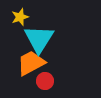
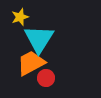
red circle: moved 1 px right, 3 px up
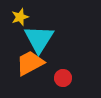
orange trapezoid: moved 1 px left
red circle: moved 17 px right
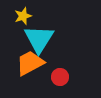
yellow star: moved 3 px right, 1 px up
red circle: moved 3 px left, 1 px up
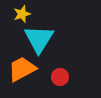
yellow star: moved 1 px left, 2 px up
orange trapezoid: moved 8 px left, 6 px down
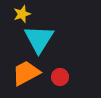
orange trapezoid: moved 4 px right, 4 px down
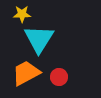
yellow star: rotated 18 degrees clockwise
red circle: moved 1 px left
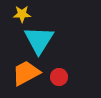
cyan triangle: moved 1 px down
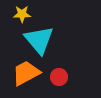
cyan triangle: rotated 12 degrees counterclockwise
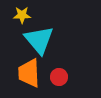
yellow star: moved 1 px down
orange trapezoid: moved 3 px right; rotated 64 degrees counterclockwise
